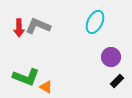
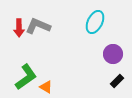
purple circle: moved 2 px right, 3 px up
green L-shape: rotated 56 degrees counterclockwise
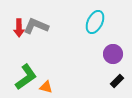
gray L-shape: moved 2 px left
orange triangle: rotated 16 degrees counterclockwise
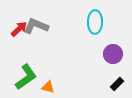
cyan ellipse: rotated 25 degrees counterclockwise
red arrow: moved 1 px down; rotated 132 degrees counterclockwise
black rectangle: moved 3 px down
orange triangle: moved 2 px right
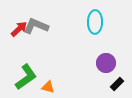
purple circle: moved 7 px left, 9 px down
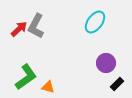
cyan ellipse: rotated 35 degrees clockwise
gray L-shape: rotated 85 degrees counterclockwise
